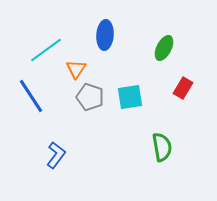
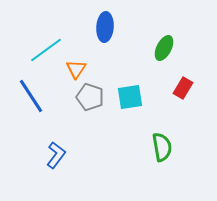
blue ellipse: moved 8 px up
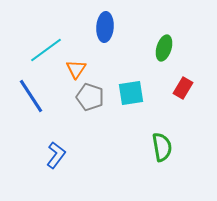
green ellipse: rotated 10 degrees counterclockwise
cyan square: moved 1 px right, 4 px up
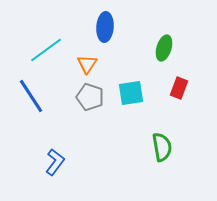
orange triangle: moved 11 px right, 5 px up
red rectangle: moved 4 px left; rotated 10 degrees counterclockwise
blue L-shape: moved 1 px left, 7 px down
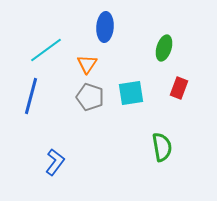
blue line: rotated 48 degrees clockwise
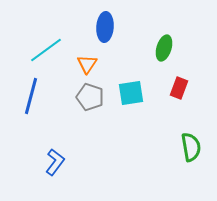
green semicircle: moved 29 px right
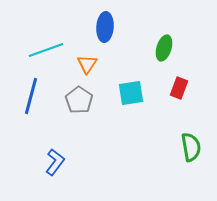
cyan line: rotated 16 degrees clockwise
gray pentagon: moved 11 px left, 3 px down; rotated 16 degrees clockwise
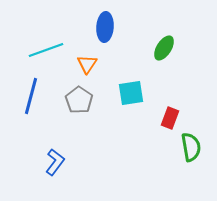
green ellipse: rotated 15 degrees clockwise
red rectangle: moved 9 px left, 30 px down
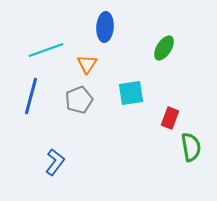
gray pentagon: rotated 16 degrees clockwise
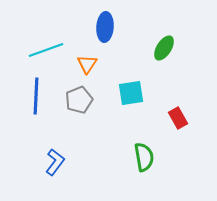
blue line: moved 5 px right; rotated 12 degrees counterclockwise
red rectangle: moved 8 px right; rotated 50 degrees counterclockwise
green semicircle: moved 47 px left, 10 px down
